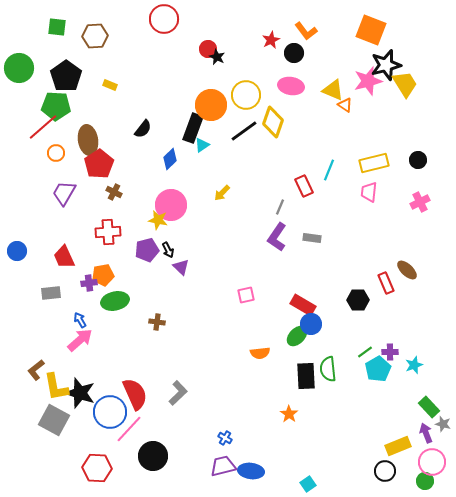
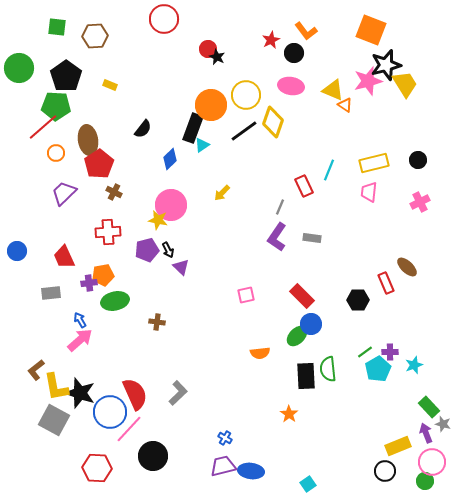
purple trapezoid at (64, 193): rotated 16 degrees clockwise
brown ellipse at (407, 270): moved 3 px up
red rectangle at (303, 305): moved 1 px left, 9 px up; rotated 15 degrees clockwise
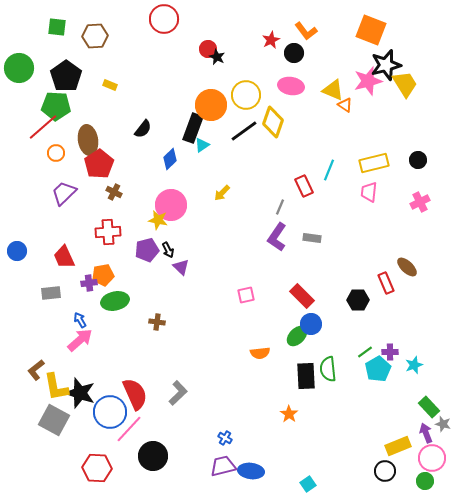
pink circle at (432, 462): moved 4 px up
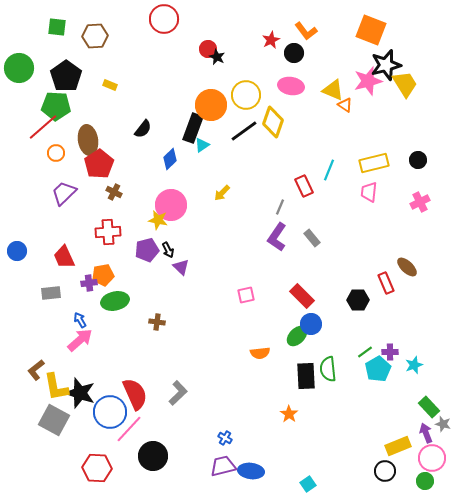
gray rectangle at (312, 238): rotated 42 degrees clockwise
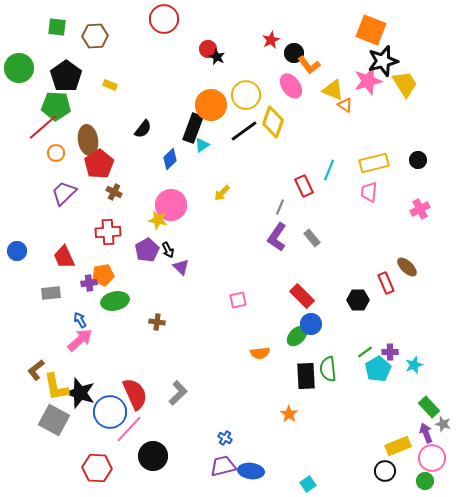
orange L-shape at (306, 31): moved 3 px right, 34 px down
black star at (386, 65): moved 3 px left, 4 px up
pink ellipse at (291, 86): rotated 45 degrees clockwise
pink cross at (420, 202): moved 7 px down
purple pentagon at (147, 250): rotated 15 degrees counterclockwise
pink square at (246, 295): moved 8 px left, 5 px down
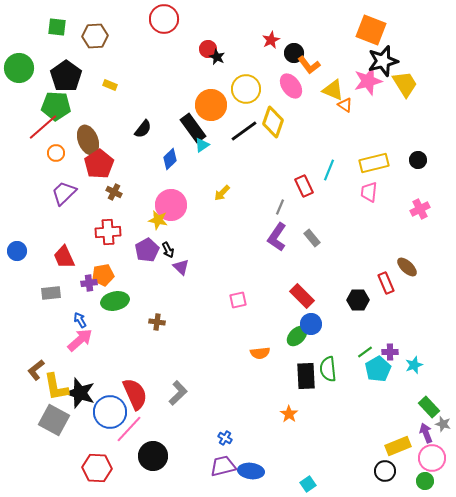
yellow circle at (246, 95): moved 6 px up
black rectangle at (193, 128): rotated 56 degrees counterclockwise
brown ellipse at (88, 140): rotated 12 degrees counterclockwise
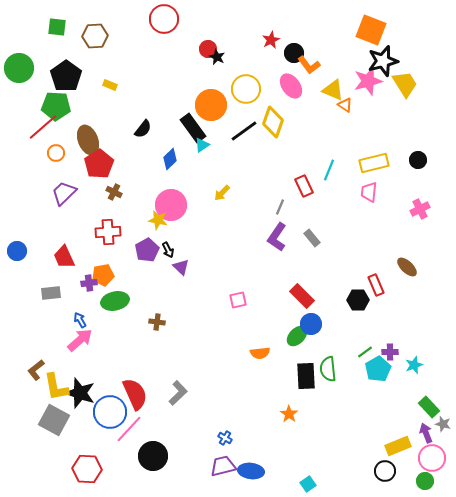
red rectangle at (386, 283): moved 10 px left, 2 px down
red hexagon at (97, 468): moved 10 px left, 1 px down
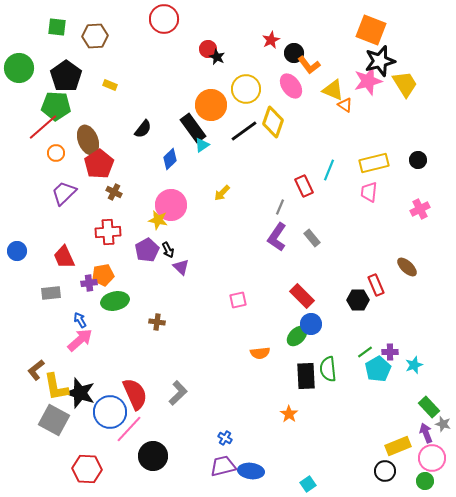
black star at (383, 61): moved 3 px left
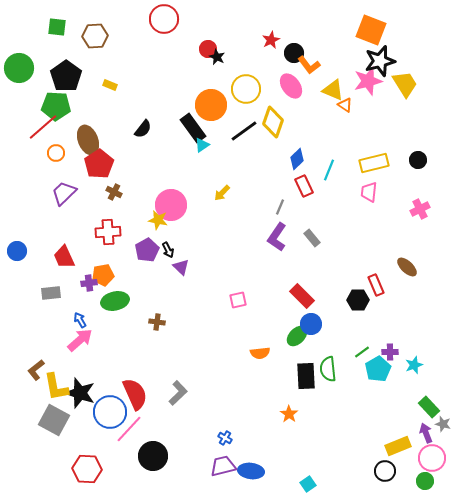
blue diamond at (170, 159): moved 127 px right
green line at (365, 352): moved 3 px left
